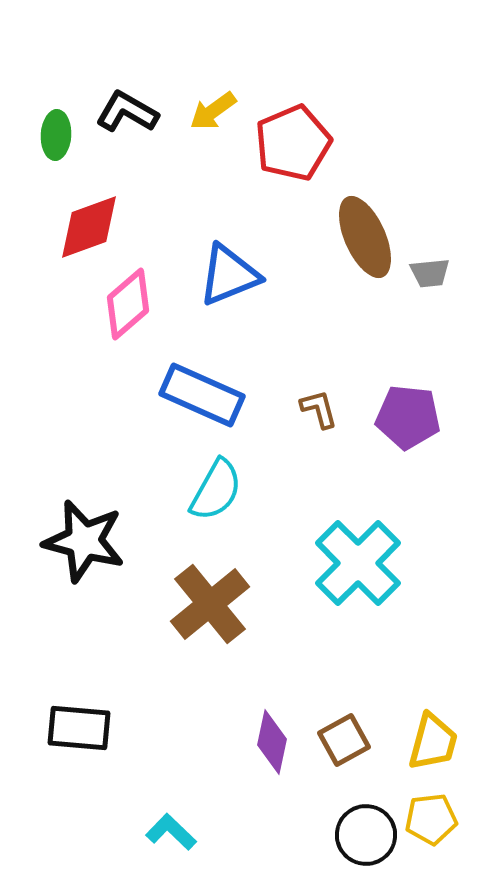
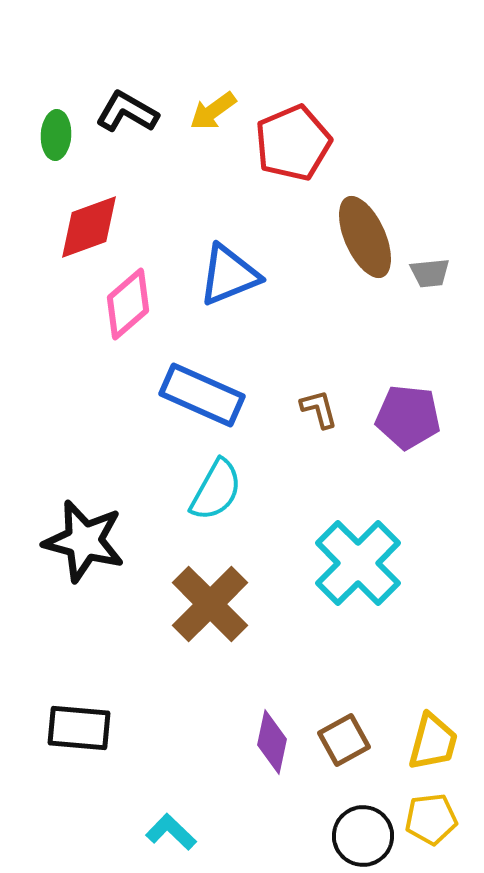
brown cross: rotated 6 degrees counterclockwise
black circle: moved 3 px left, 1 px down
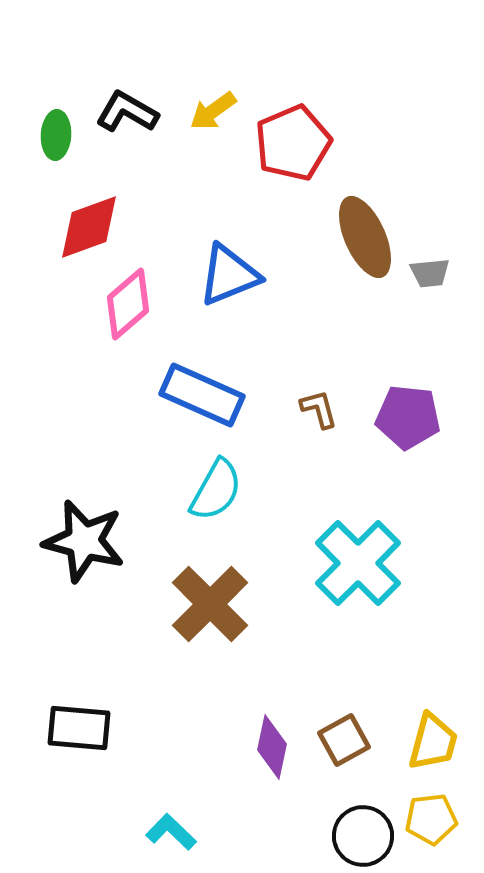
purple diamond: moved 5 px down
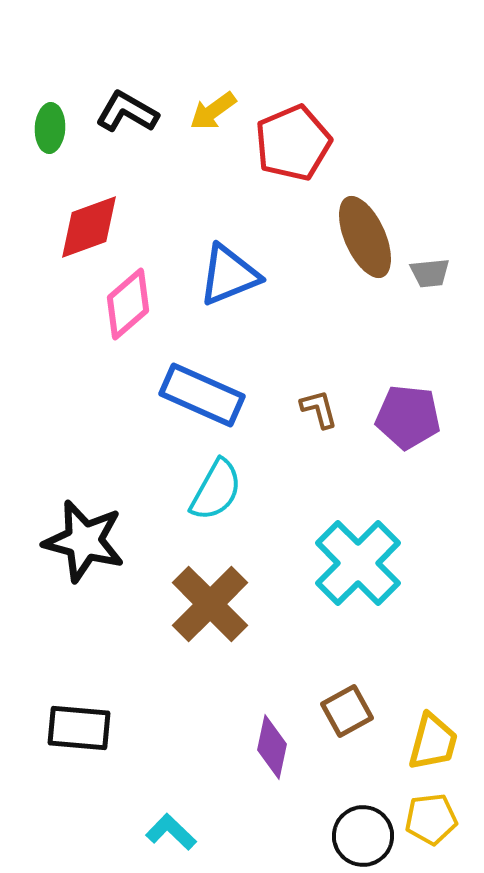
green ellipse: moved 6 px left, 7 px up
brown square: moved 3 px right, 29 px up
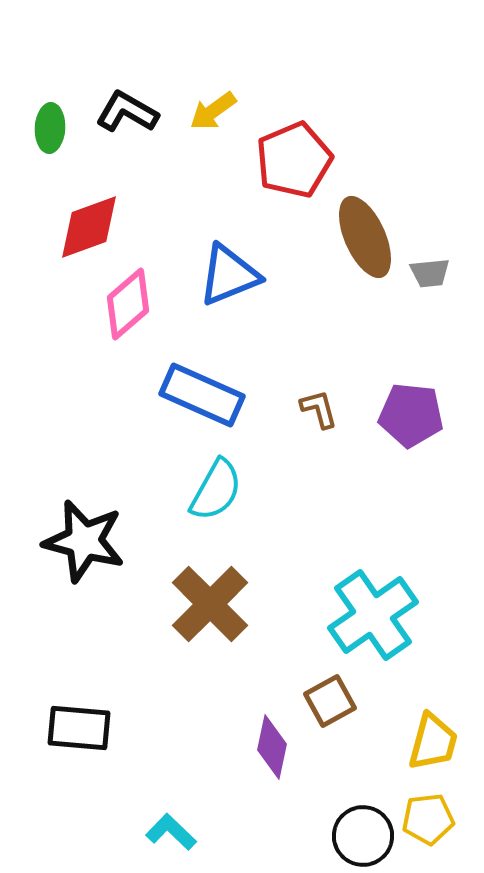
red pentagon: moved 1 px right, 17 px down
purple pentagon: moved 3 px right, 2 px up
cyan cross: moved 15 px right, 52 px down; rotated 10 degrees clockwise
brown square: moved 17 px left, 10 px up
yellow pentagon: moved 3 px left
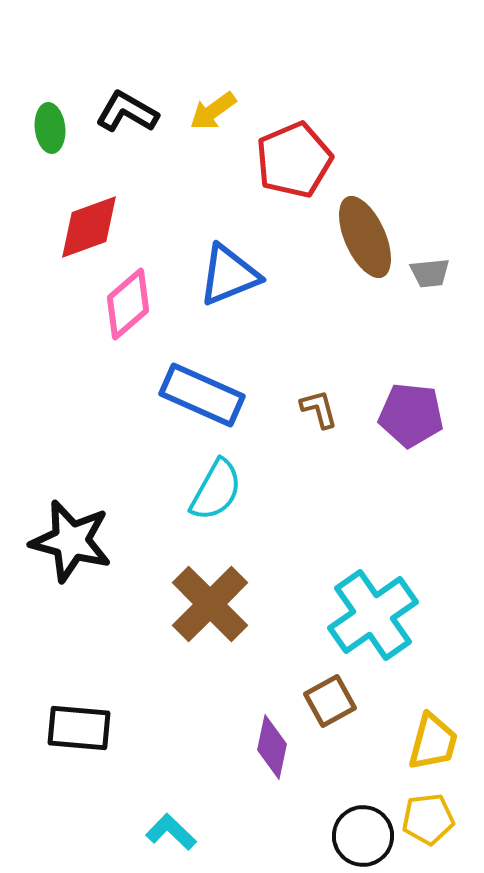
green ellipse: rotated 9 degrees counterclockwise
black star: moved 13 px left
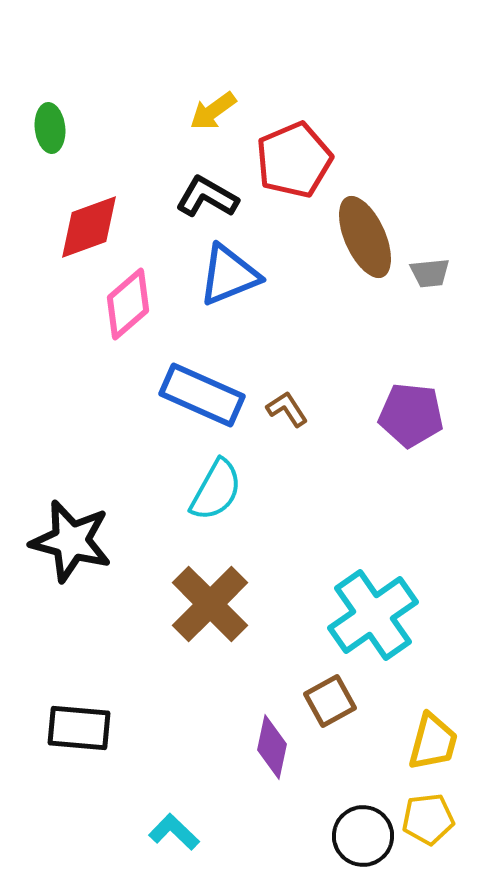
black L-shape: moved 80 px right, 85 px down
brown L-shape: moved 32 px left; rotated 18 degrees counterclockwise
cyan L-shape: moved 3 px right
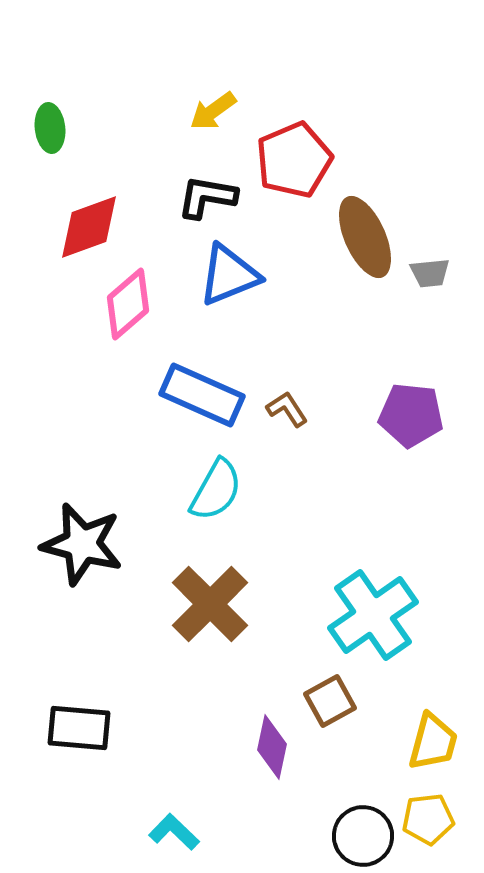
black L-shape: rotated 20 degrees counterclockwise
black star: moved 11 px right, 3 px down
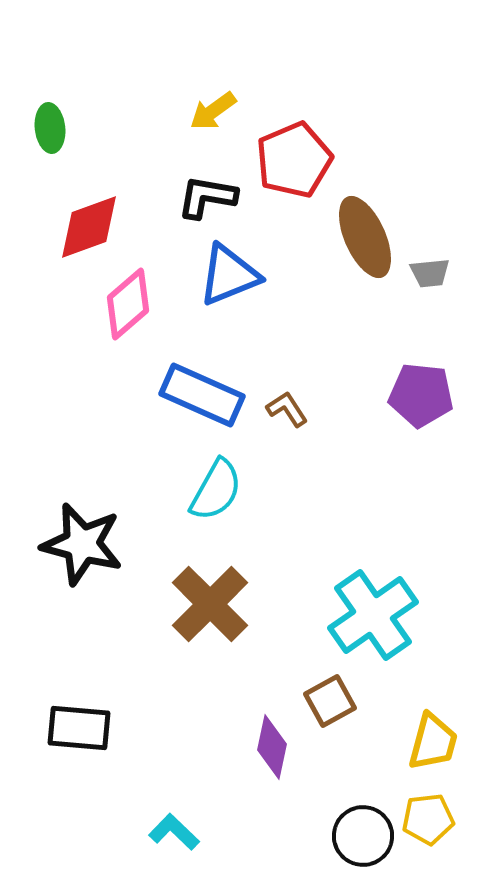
purple pentagon: moved 10 px right, 20 px up
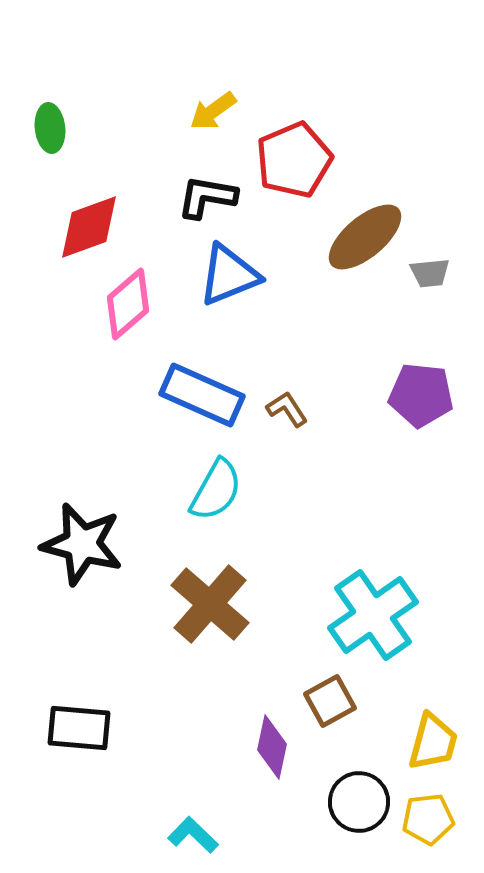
brown ellipse: rotated 74 degrees clockwise
brown cross: rotated 4 degrees counterclockwise
cyan L-shape: moved 19 px right, 3 px down
black circle: moved 4 px left, 34 px up
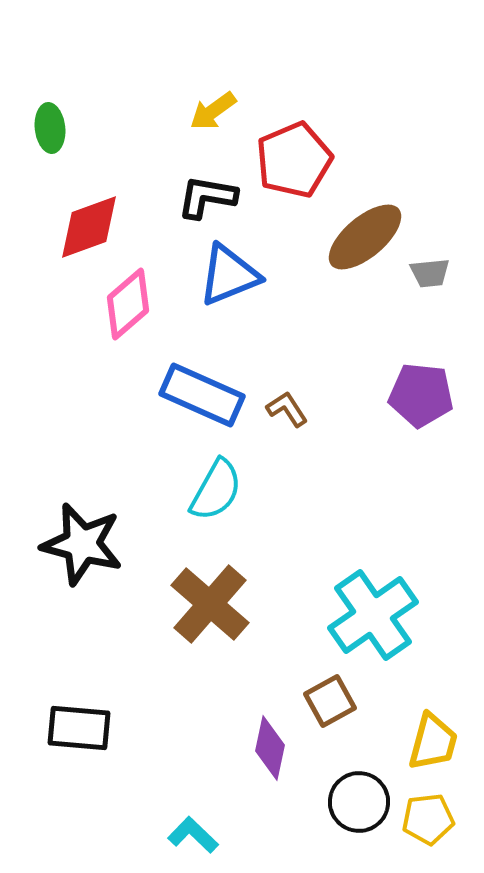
purple diamond: moved 2 px left, 1 px down
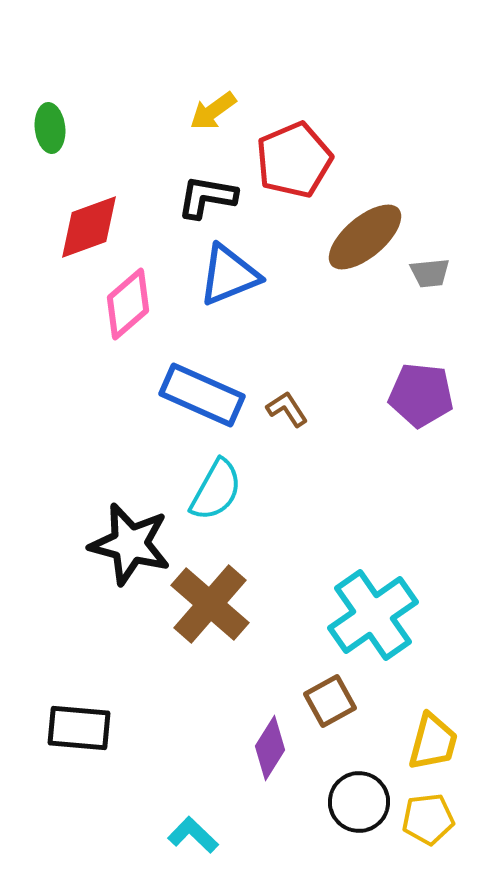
black star: moved 48 px right
purple diamond: rotated 20 degrees clockwise
